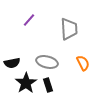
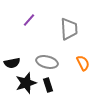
black star: rotated 15 degrees clockwise
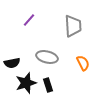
gray trapezoid: moved 4 px right, 3 px up
gray ellipse: moved 5 px up
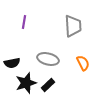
purple line: moved 5 px left, 2 px down; rotated 32 degrees counterclockwise
gray ellipse: moved 1 px right, 2 px down
black rectangle: rotated 64 degrees clockwise
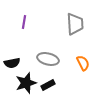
gray trapezoid: moved 2 px right, 2 px up
black rectangle: rotated 16 degrees clockwise
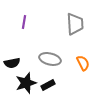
gray ellipse: moved 2 px right
